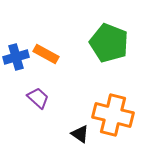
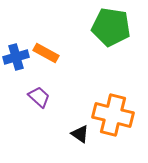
green pentagon: moved 2 px right, 16 px up; rotated 12 degrees counterclockwise
orange rectangle: moved 1 px up
purple trapezoid: moved 1 px right, 1 px up
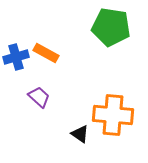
orange cross: rotated 9 degrees counterclockwise
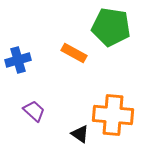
orange rectangle: moved 28 px right
blue cross: moved 2 px right, 3 px down
purple trapezoid: moved 5 px left, 14 px down
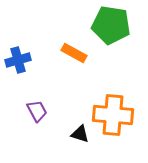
green pentagon: moved 2 px up
purple trapezoid: moved 3 px right; rotated 20 degrees clockwise
black triangle: rotated 18 degrees counterclockwise
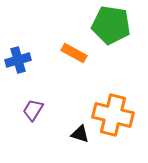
purple trapezoid: moved 4 px left, 1 px up; rotated 120 degrees counterclockwise
orange cross: rotated 9 degrees clockwise
